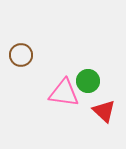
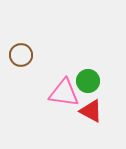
red triangle: moved 13 px left; rotated 15 degrees counterclockwise
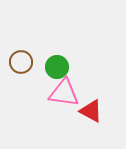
brown circle: moved 7 px down
green circle: moved 31 px left, 14 px up
